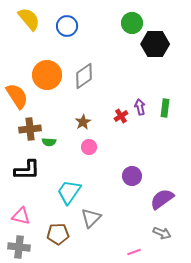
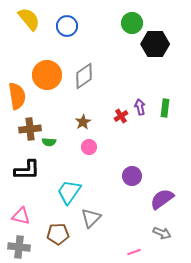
orange semicircle: rotated 24 degrees clockwise
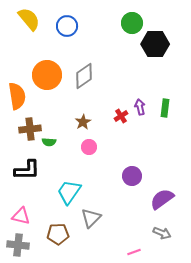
gray cross: moved 1 px left, 2 px up
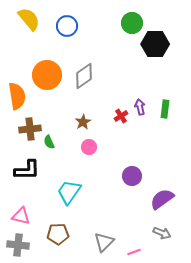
green rectangle: moved 1 px down
green semicircle: rotated 64 degrees clockwise
gray triangle: moved 13 px right, 24 px down
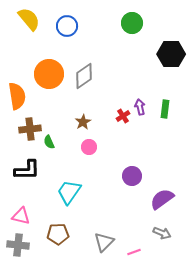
black hexagon: moved 16 px right, 10 px down
orange circle: moved 2 px right, 1 px up
red cross: moved 2 px right
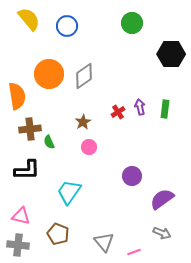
red cross: moved 5 px left, 4 px up
brown pentagon: rotated 25 degrees clockwise
gray triangle: rotated 25 degrees counterclockwise
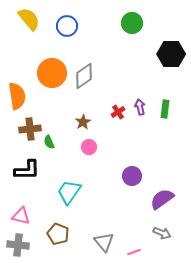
orange circle: moved 3 px right, 1 px up
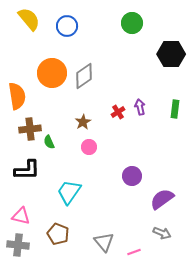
green rectangle: moved 10 px right
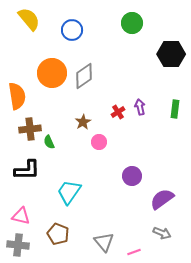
blue circle: moved 5 px right, 4 px down
pink circle: moved 10 px right, 5 px up
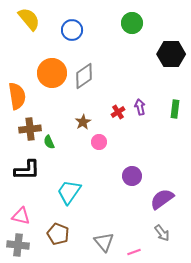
gray arrow: rotated 30 degrees clockwise
